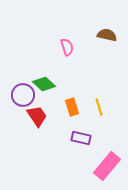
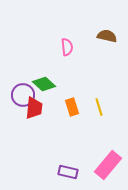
brown semicircle: moved 1 px down
pink semicircle: rotated 12 degrees clockwise
red trapezoid: moved 3 px left, 8 px up; rotated 40 degrees clockwise
purple rectangle: moved 13 px left, 34 px down
pink rectangle: moved 1 px right, 1 px up
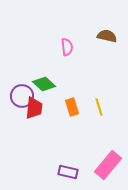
purple circle: moved 1 px left, 1 px down
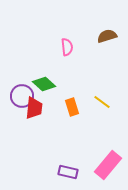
brown semicircle: rotated 30 degrees counterclockwise
yellow line: moved 3 px right, 5 px up; rotated 36 degrees counterclockwise
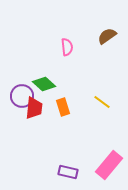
brown semicircle: rotated 18 degrees counterclockwise
orange rectangle: moved 9 px left
pink rectangle: moved 1 px right
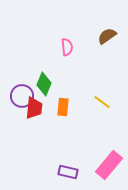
green diamond: rotated 70 degrees clockwise
orange rectangle: rotated 24 degrees clockwise
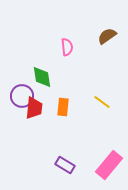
green diamond: moved 2 px left, 7 px up; rotated 30 degrees counterclockwise
purple rectangle: moved 3 px left, 7 px up; rotated 18 degrees clockwise
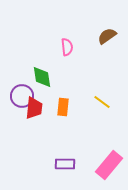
purple rectangle: moved 1 px up; rotated 30 degrees counterclockwise
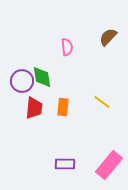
brown semicircle: moved 1 px right, 1 px down; rotated 12 degrees counterclockwise
purple circle: moved 15 px up
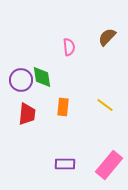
brown semicircle: moved 1 px left
pink semicircle: moved 2 px right
purple circle: moved 1 px left, 1 px up
yellow line: moved 3 px right, 3 px down
red trapezoid: moved 7 px left, 6 px down
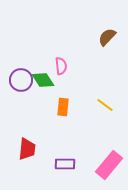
pink semicircle: moved 8 px left, 19 px down
green diamond: moved 1 px right, 3 px down; rotated 25 degrees counterclockwise
red trapezoid: moved 35 px down
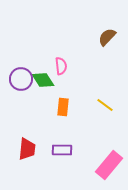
purple circle: moved 1 px up
purple rectangle: moved 3 px left, 14 px up
